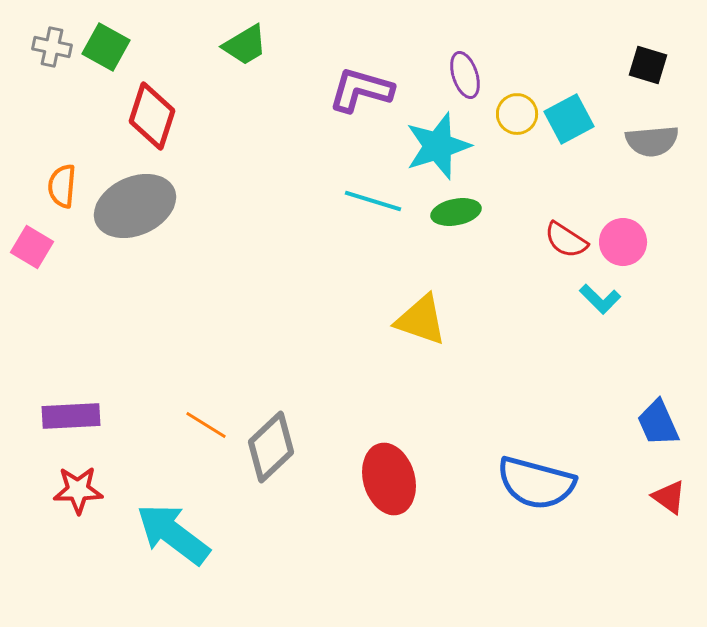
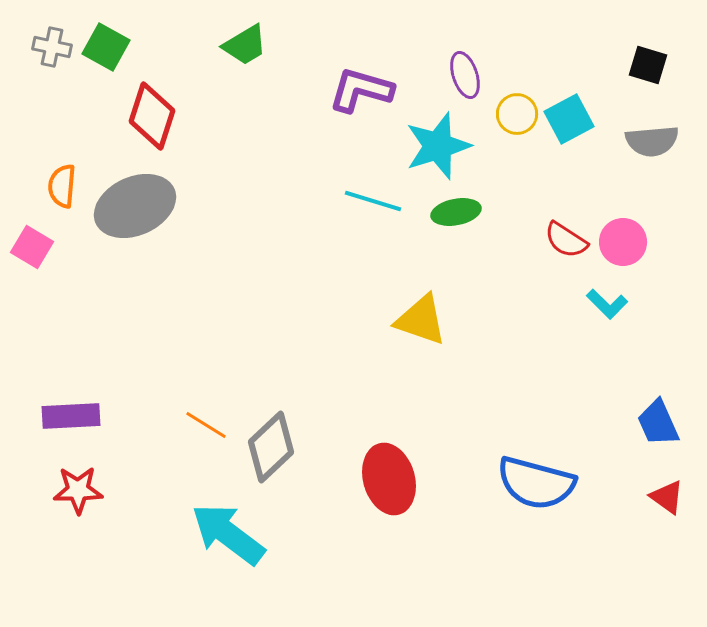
cyan L-shape: moved 7 px right, 5 px down
red triangle: moved 2 px left
cyan arrow: moved 55 px right
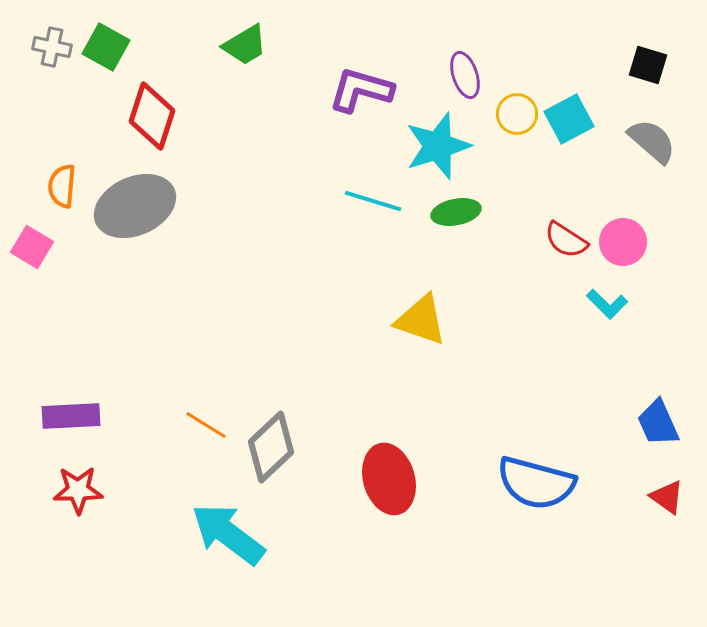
gray semicircle: rotated 134 degrees counterclockwise
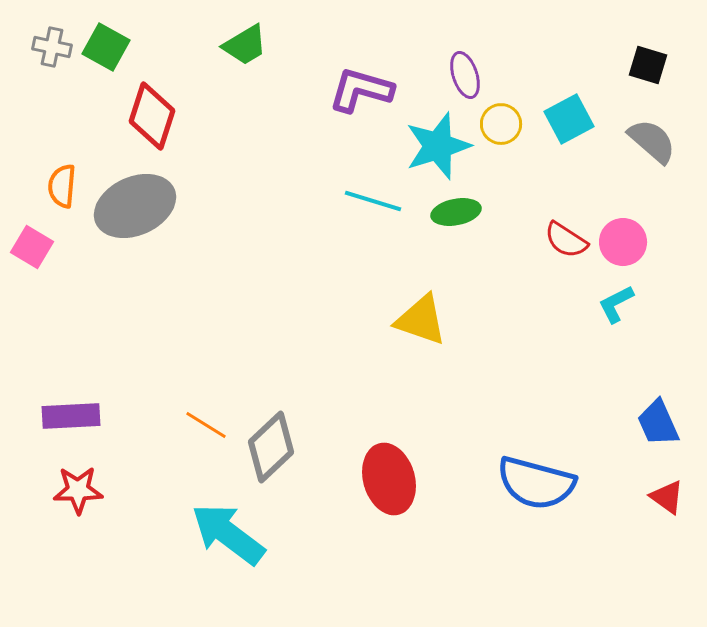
yellow circle: moved 16 px left, 10 px down
cyan L-shape: moved 9 px right; rotated 108 degrees clockwise
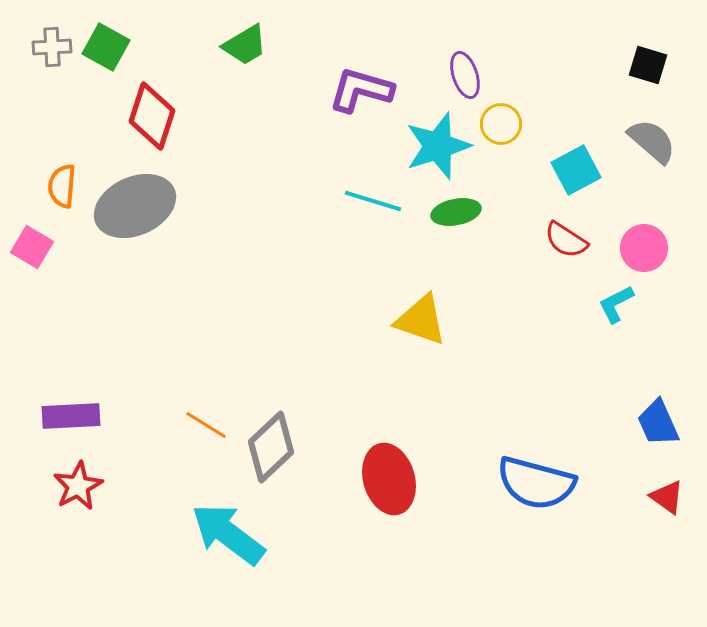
gray cross: rotated 15 degrees counterclockwise
cyan square: moved 7 px right, 51 px down
pink circle: moved 21 px right, 6 px down
red star: moved 4 px up; rotated 27 degrees counterclockwise
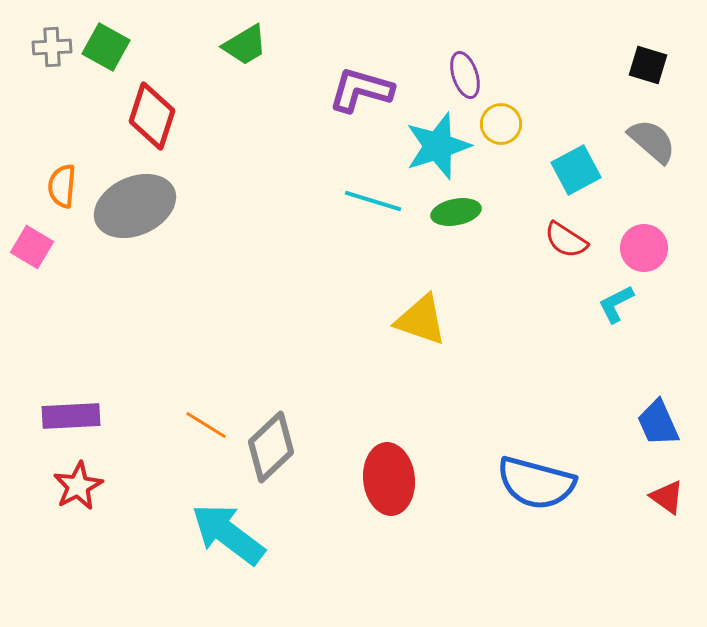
red ellipse: rotated 10 degrees clockwise
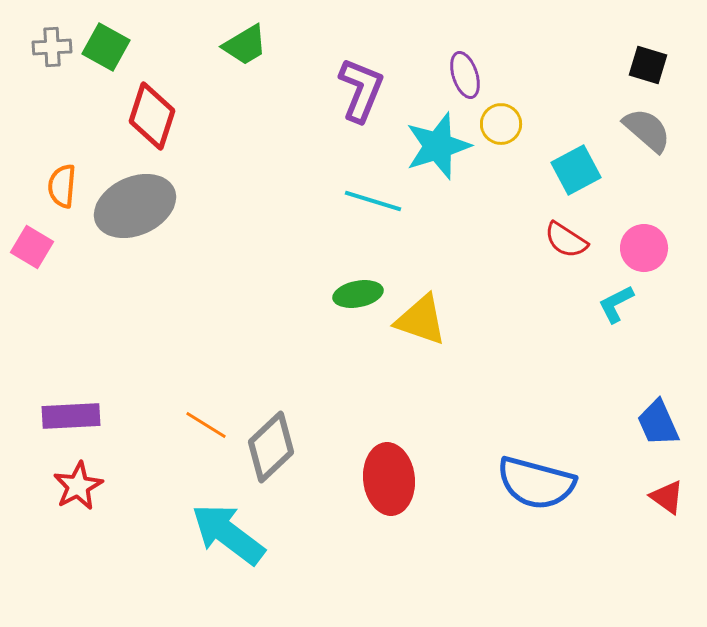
purple L-shape: rotated 96 degrees clockwise
gray semicircle: moved 5 px left, 11 px up
green ellipse: moved 98 px left, 82 px down
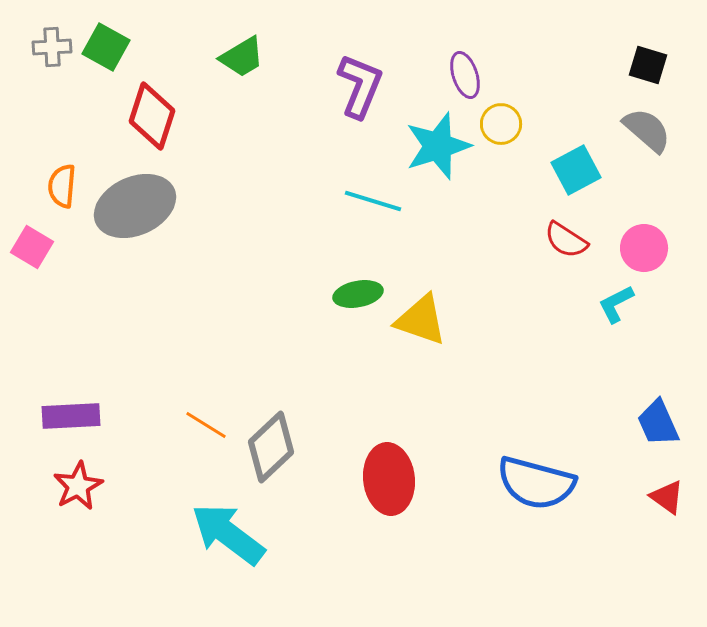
green trapezoid: moved 3 px left, 12 px down
purple L-shape: moved 1 px left, 4 px up
